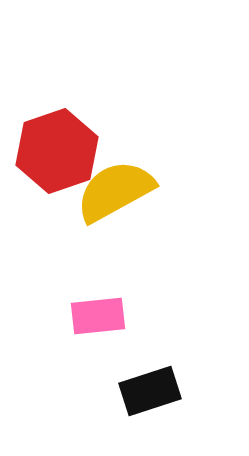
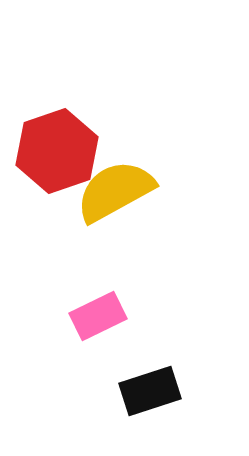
pink rectangle: rotated 20 degrees counterclockwise
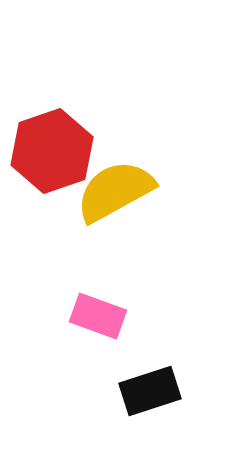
red hexagon: moved 5 px left
pink rectangle: rotated 46 degrees clockwise
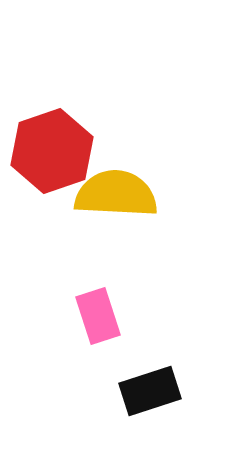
yellow semicircle: moved 1 px right, 3 px down; rotated 32 degrees clockwise
pink rectangle: rotated 52 degrees clockwise
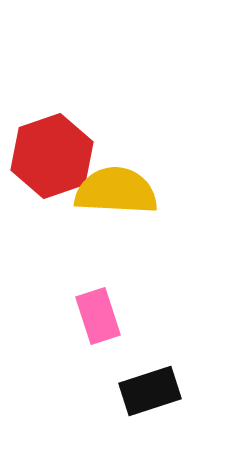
red hexagon: moved 5 px down
yellow semicircle: moved 3 px up
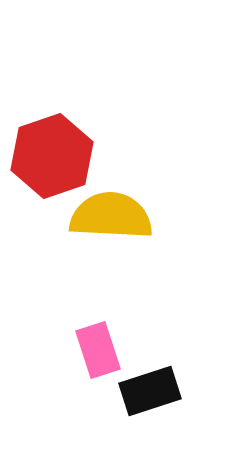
yellow semicircle: moved 5 px left, 25 px down
pink rectangle: moved 34 px down
